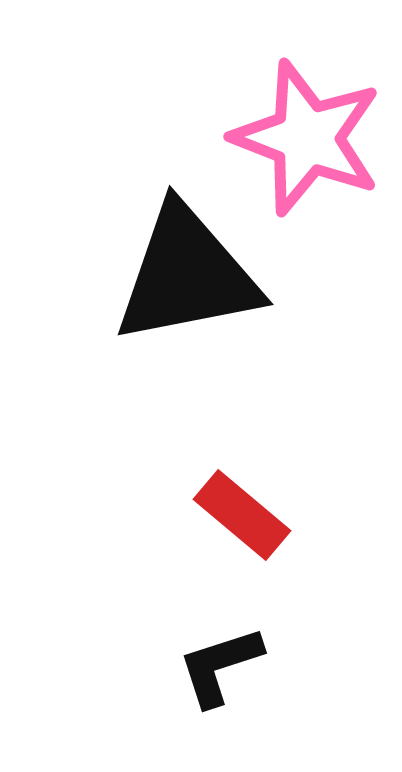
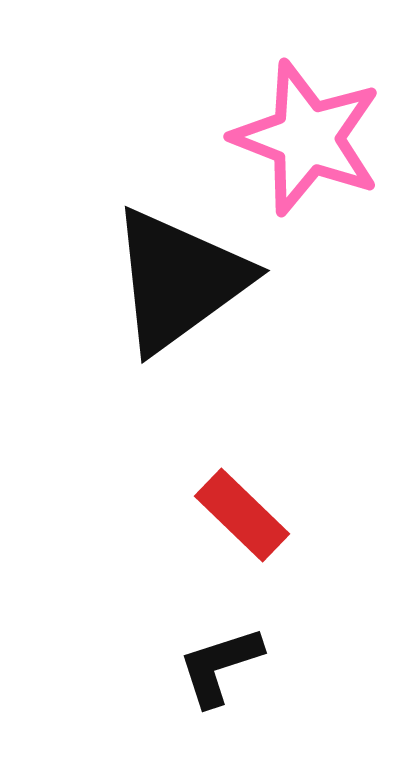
black triangle: moved 8 px left, 5 px down; rotated 25 degrees counterclockwise
red rectangle: rotated 4 degrees clockwise
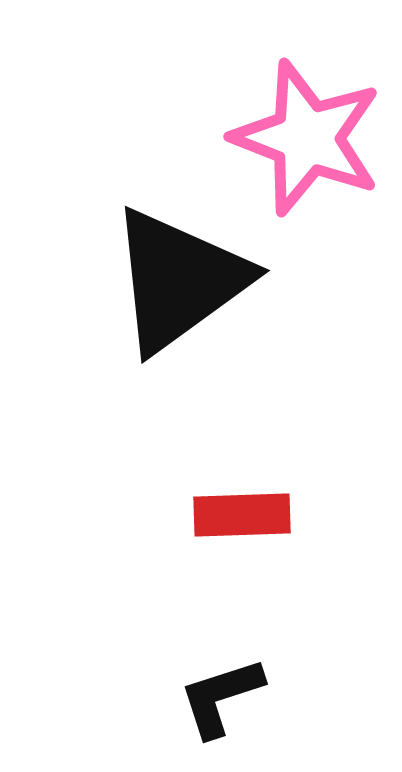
red rectangle: rotated 46 degrees counterclockwise
black L-shape: moved 1 px right, 31 px down
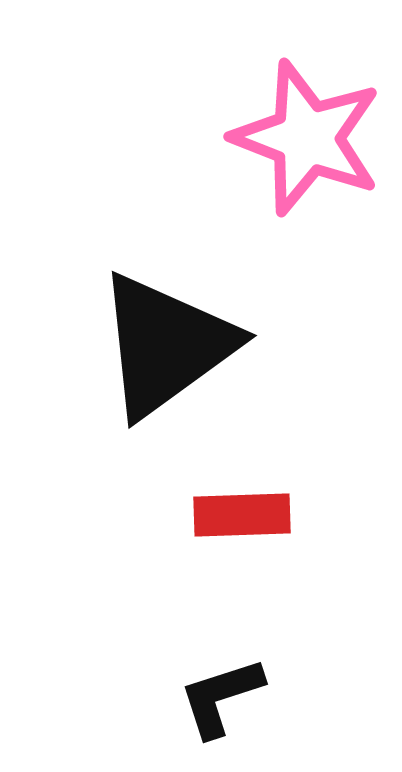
black triangle: moved 13 px left, 65 px down
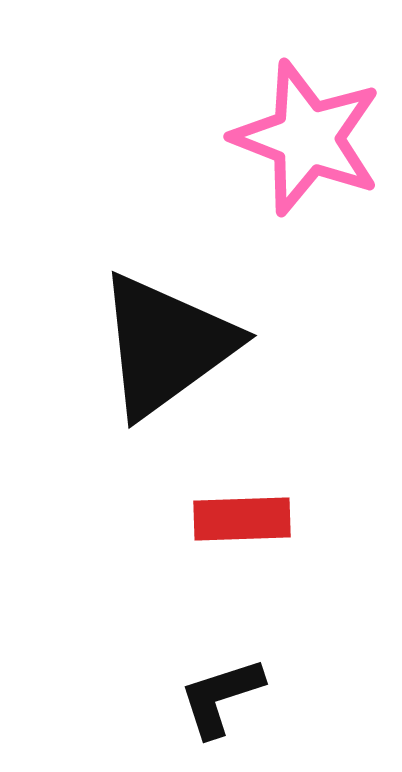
red rectangle: moved 4 px down
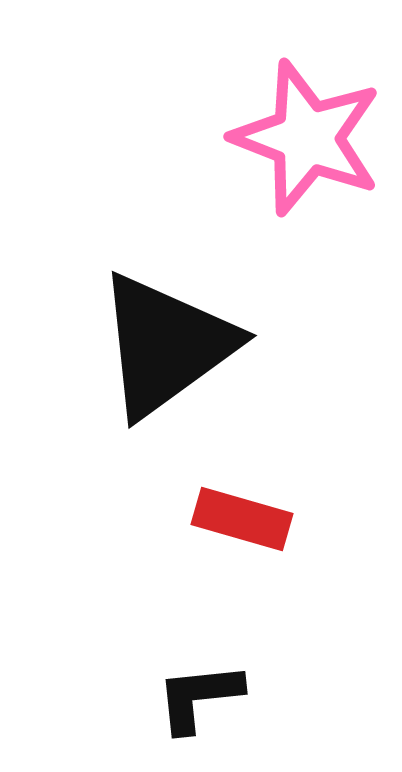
red rectangle: rotated 18 degrees clockwise
black L-shape: moved 22 px left; rotated 12 degrees clockwise
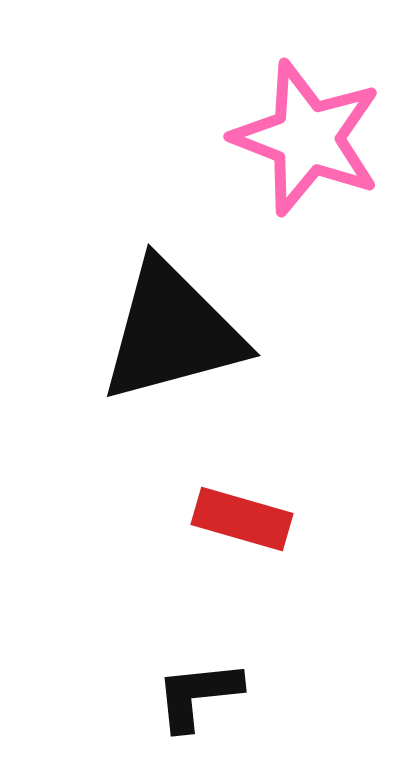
black triangle: moved 6 px right, 13 px up; rotated 21 degrees clockwise
black L-shape: moved 1 px left, 2 px up
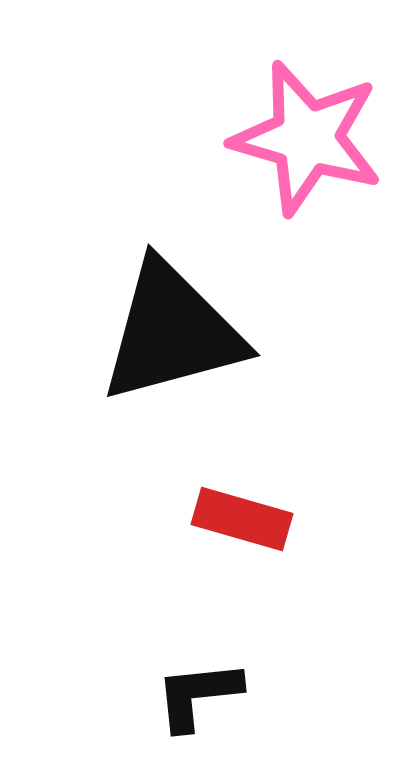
pink star: rotated 5 degrees counterclockwise
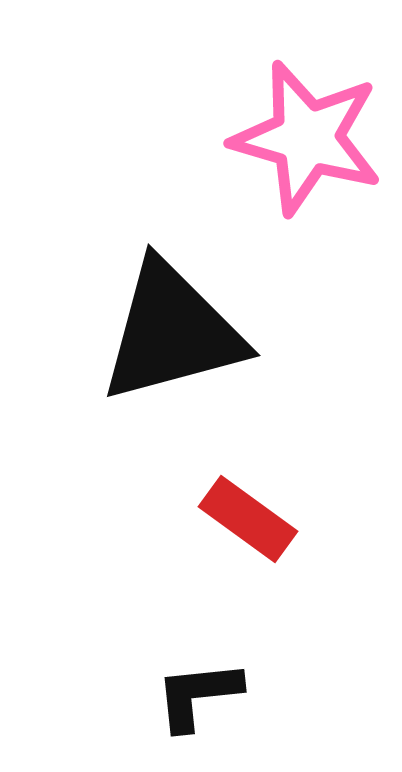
red rectangle: moved 6 px right; rotated 20 degrees clockwise
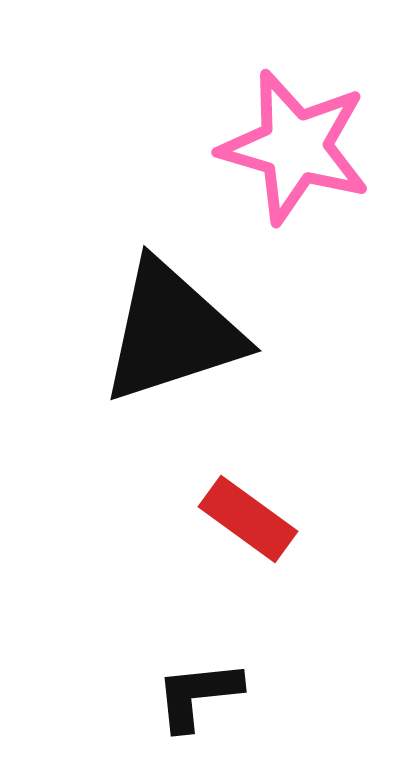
pink star: moved 12 px left, 9 px down
black triangle: rotated 3 degrees counterclockwise
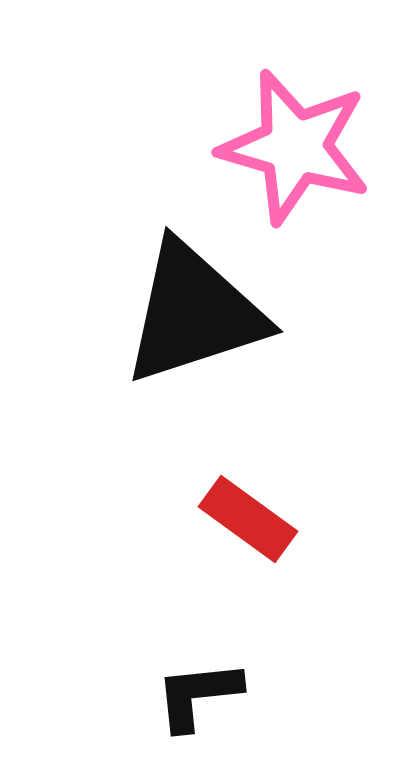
black triangle: moved 22 px right, 19 px up
